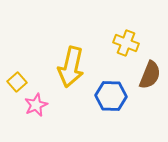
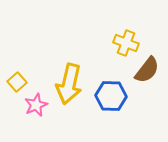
yellow arrow: moved 2 px left, 17 px down
brown semicircle: moved 3 px left, 5 px up; rotated 16 degrees clockwise
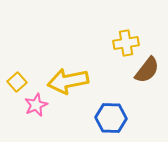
yellow cross: rotated 30 degrees counterclockwise
yellow arrow: moved 1 px left, 3 px up; rotated 66 degrees clockwise
blue hexagon: moved 22 px down
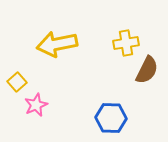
brown semicircle: rotated 12 degrees counterclockwise
yellow arrow: moved 11 px left, 37 px up
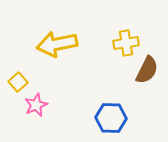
yellow square: moved 1 px right
